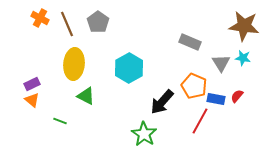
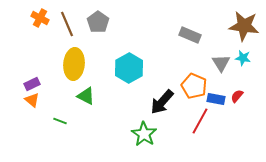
gray rectangle: moved 7 px up
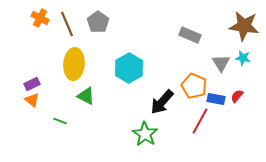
green star: moved 1 px right
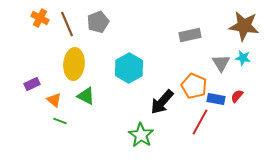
gray pentagon: rotated 15 degrees clockwise
gray rectangle: rotated 35 degrees counterclockwise
orange triangle: moved 22 px right
red line: moved 1 px down
green star: moved 4 px left, 1 px down
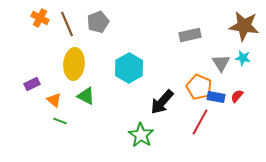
orange pentagon: moved 5 px right, 1 px down
blue rectangle: moved 2 px up
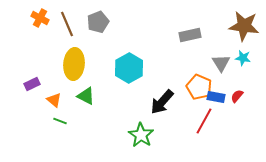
red line: moved 4 px right, 1 px up
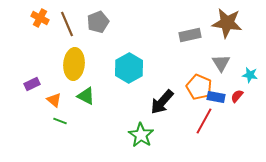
brown star: moved 17 px left, 3 px up
cyan star: moved 7 px right, 17 px down
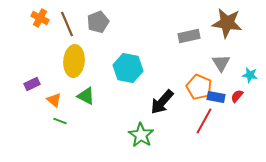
gray rectangle: moved 1 px left, 1 px down
yellow ellipse: moved 3 px up
cyan hexagon: moved 1 px left; rotated 20 degrees counterclockwise
